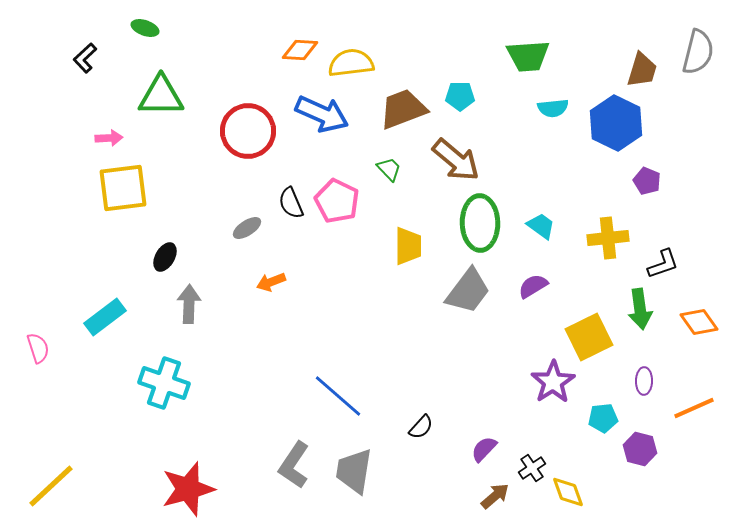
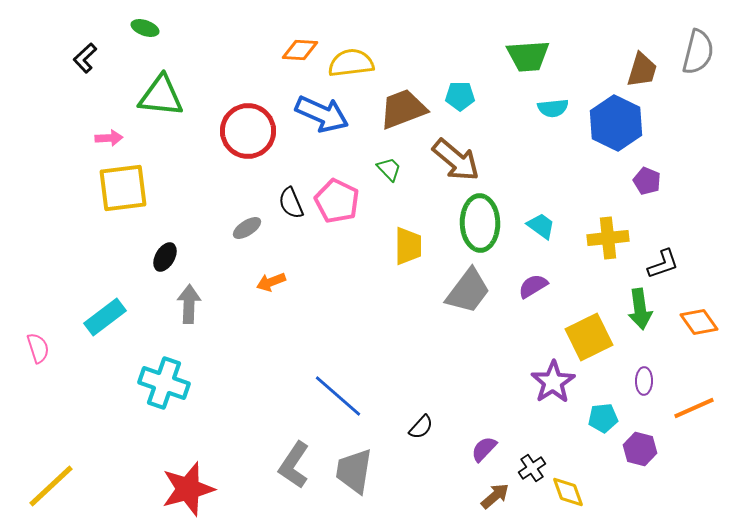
green triangle at (161, 96): rotated 6 degrees clockwise
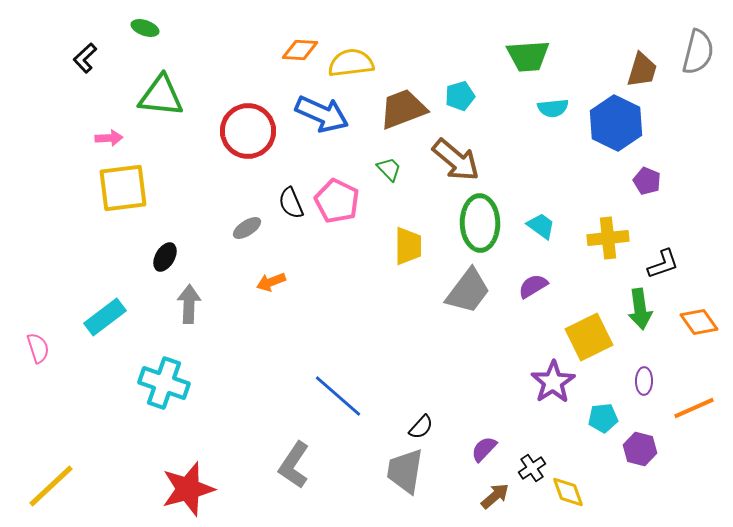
cyan pentagon at (460, 96): rotated 16 degrees counterclockwise
gray trapezoid at (354, 471): moved 51 px right
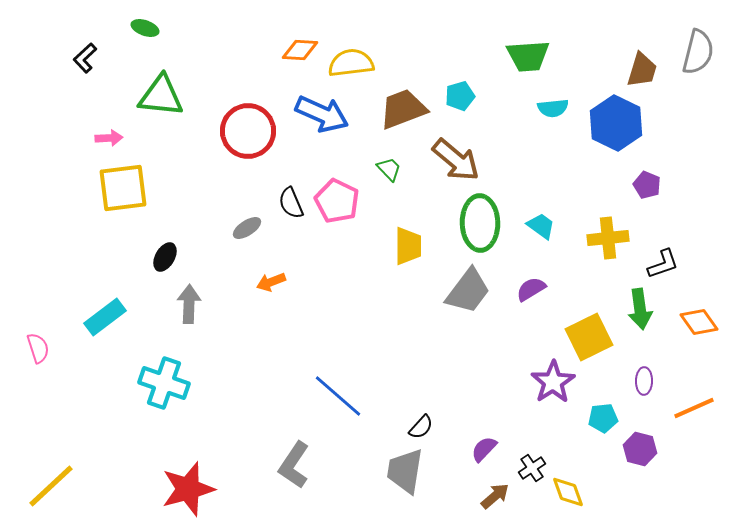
purple pentagon at (647, 181): moved 4 px down
purple semicircle at (533, 286): moved 2 px left, 3 px down
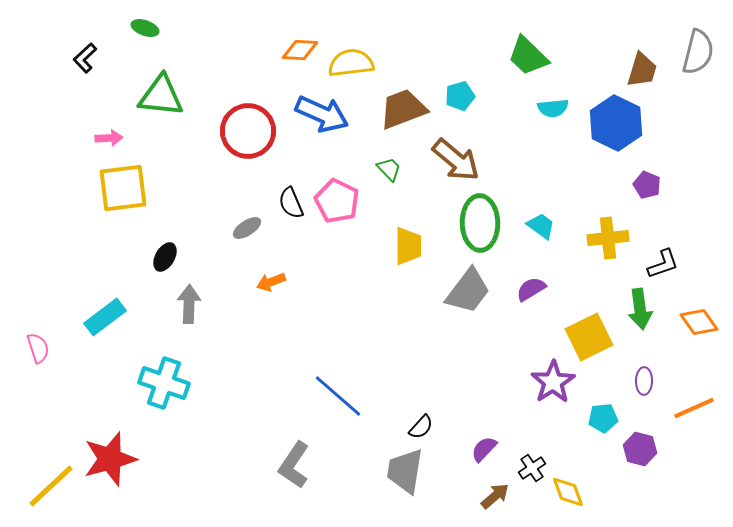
green trapezoid at (528, 56): rotated 48 degrees clockwise
red star at (188, 489): moved 78 px left, 30 px up
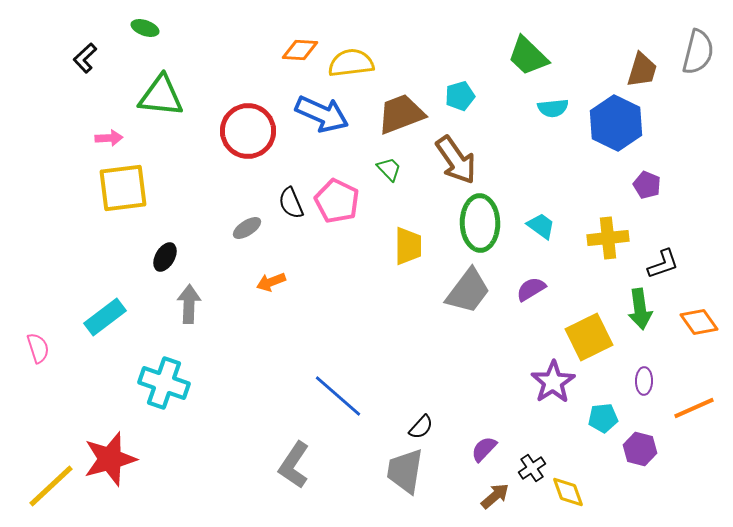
brown trapezoid at (403, 109): moved 2 px left, 5 px down
brown arrow at (456, 160): rotated 15 degrees clockwise
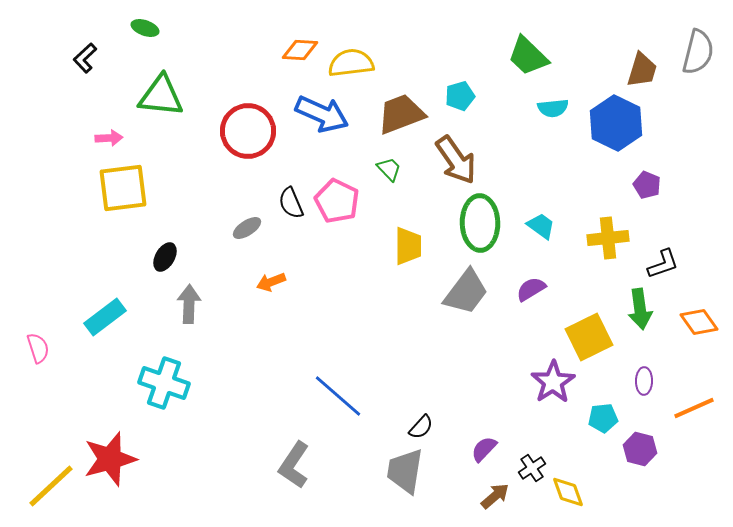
gray trapezoid at (468, 291): moved 2 px left, 1 px down
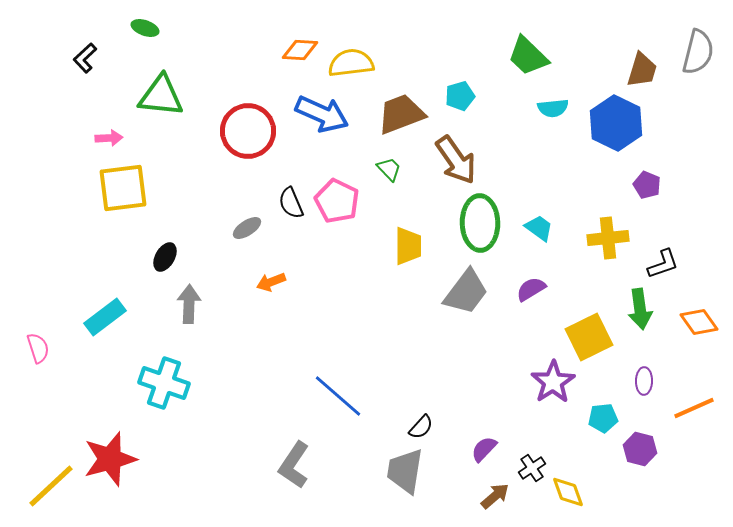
cyan trapezoid at (541, 226): moved 2 px left, 2 px down
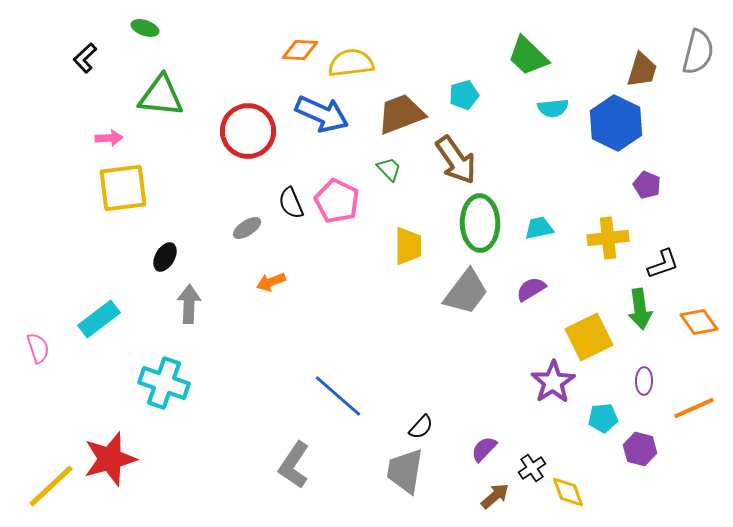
cyan pentagon at (460, 96): moved 4 px right, 1 px up
cyan trapezoid at (539, 228): rotated 48 degrees counterclockwise
cyan rectangle at (105, 317): moved 6 px left, 2 px down
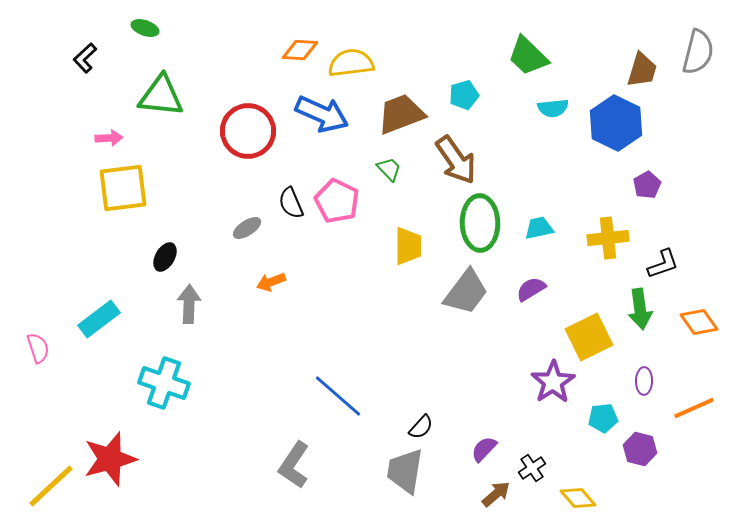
purple pentagon at (647, 185): rotated 20 degrees clockwise
yellow diamond at (568, 492): moved 10 px right, 6 px down; rotated 21 degrees counterclockwise
brown arrow at (495, 496): moved 1 px right, 2 px up
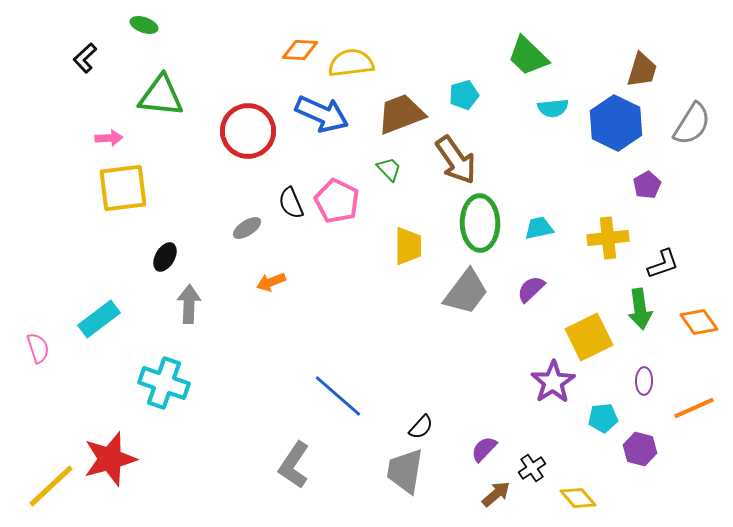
green ellipse at (145, 28): moved 1 px left, 3 px up
gray semicircle at (698, 52): moved 6 px left, 72 px down; rotated 18 degrees clockwise
purple semicircle at (531, 289): rotated 12 degrees counterclockwise
